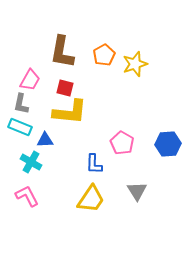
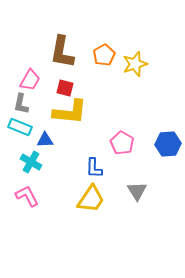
blue L-shape: moved 4 px down
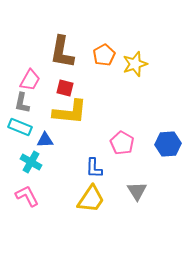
gray L-shape: moved 1 px right, 1 px up
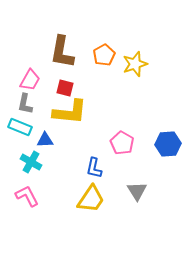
gray L-shape: moved 3 px right, 1 px down
blue L-shape: rotated 10 degrees clockwise
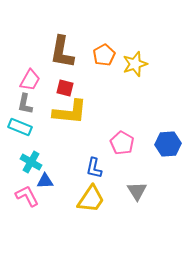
blue triangle: moved 41 px down
